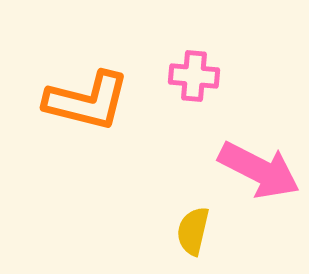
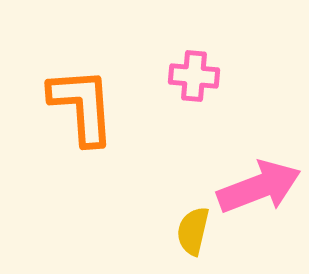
orange L-shape: moved 5 px left, 5 px down; rotated 108 degrees counterclockwise
pink arrow: moved 17 px down; rotated 48 degrees counterclockwise
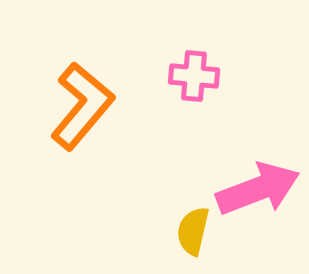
orange L-shape: rotated 44 degrees clockwise
pink arrow: moved 1 px left, 2 px down
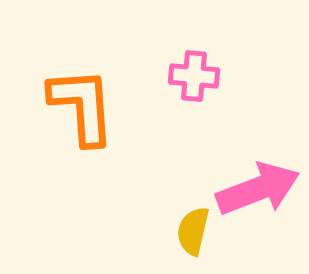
orange L-shape: rotated 44 degrees counterclockwise
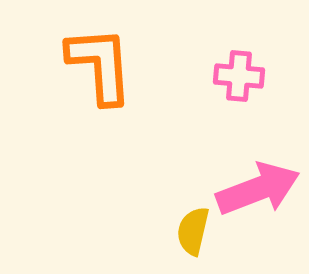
pink cross: moved 45 px right
orange L-shape: moved 18 px right, 41 px up
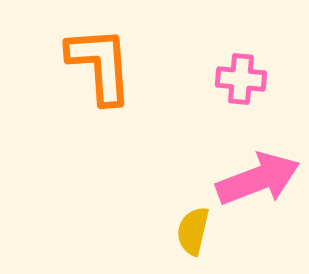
pink cross: moved 2 px right, 3 px down
pink arrow: moved 10 px up
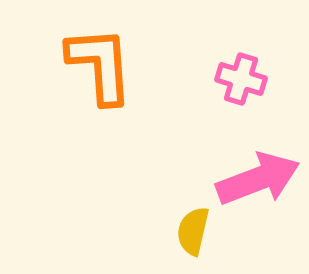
pink cross: rotated 12 degrees clockwise
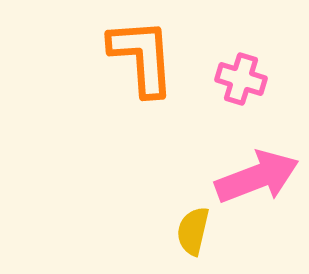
orange L-shape: moved 42 px right, 8 px up
pink arrow: moved 1 px left, 2 px up
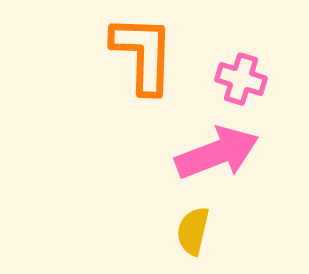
orange L-shape: moved 1 px right, 3 px up; rotated 6 degrees clockwise
pink arrow: moved 40 px left, 24 px up
